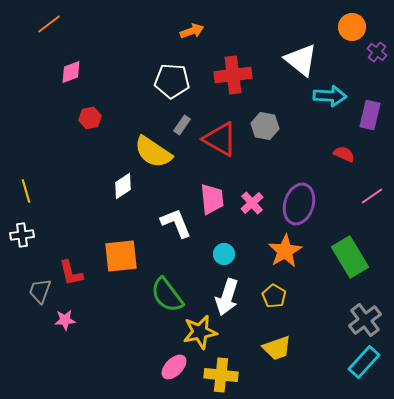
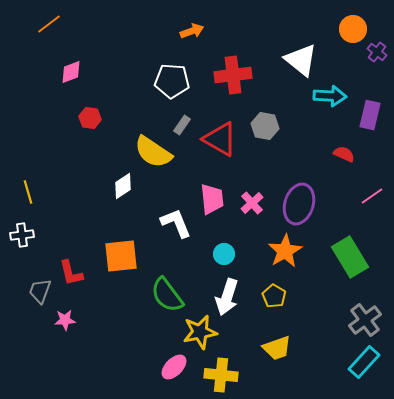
orange circle: moved 1 px right, 2 px down
red hexagon: rotated 20 degrees clockwise
yellow line: moved 2 px right, 1 px down
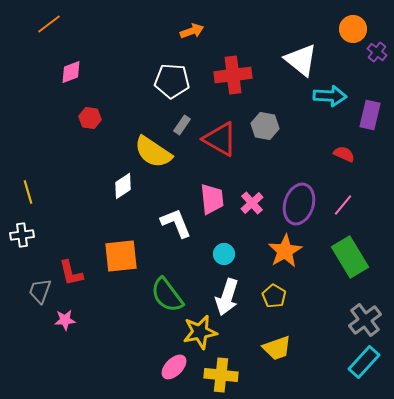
pink line: moved 29 px left, 9 px down; rotated 15 degrees counterclockwise
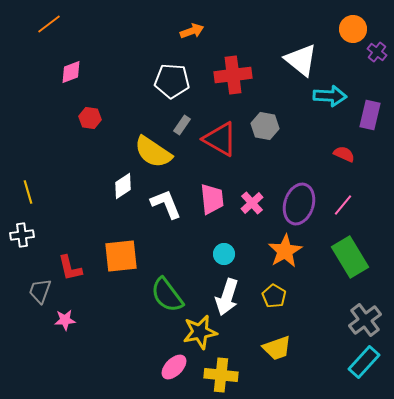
white L-shape: moved 10 px left, 19 px up
red L-shape: moved 1 px left, 5 px up
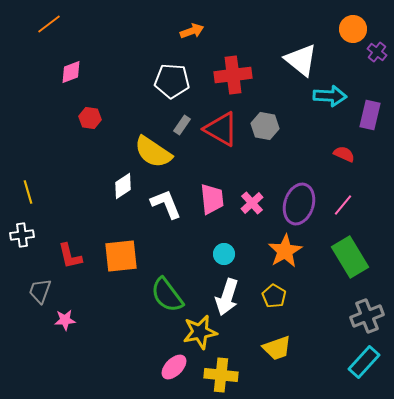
red triangle: moved 1 px right, 10 px up
red L-shape: moved 12 px up
gray cross: moved 2 px right, 4 px up; rotated 16 degrees clockwise
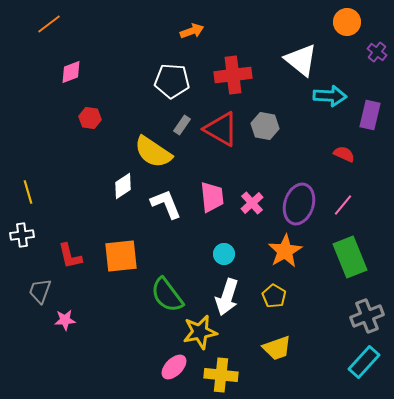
orange circle: moved 6 px left, 7 px up
pink trapezoid: moved 2 px up
green rectangle: rotated 9 degrees clockwise
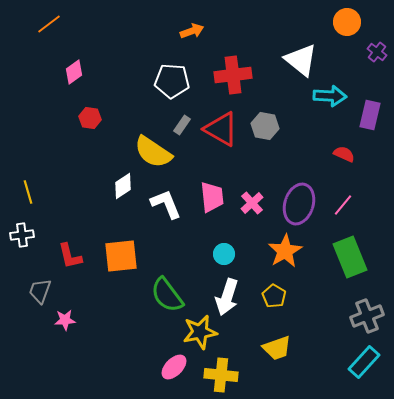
pink diamond: moved 3 px right; rotated 15 degrees counterclockwise
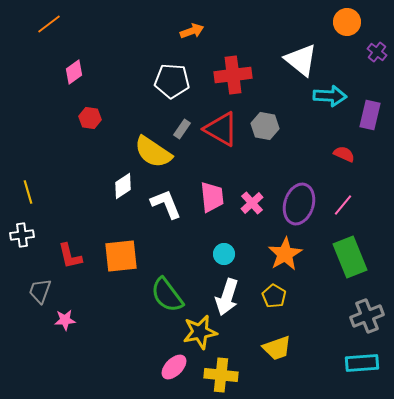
gray rectangle: moved 4 px down
orange star: moved 3 px down
cyan rectangle: moved 2 px left, 1 px down; rotated 44 degrees clockwise
